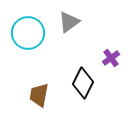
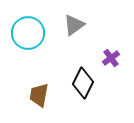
gray triangle: moved 5 px right, 3 px down
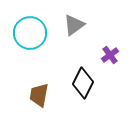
cyan circle: moved 2 px right
purple cross: moved 1 px left, 3 px up
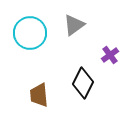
brown trapezoid: rotated 15 degrees counterclockwise
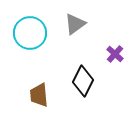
gray triangle: moved 1 px right, 1 px up
purple cross: moved 5 px right, 1 px up; rotated 12 degrees counterclockwise
black diamond: moved 2 px up
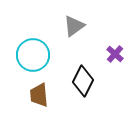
gray triangle: moved 1 px left, 2 px down
cyan circle: moved 3 px right, 22 px down
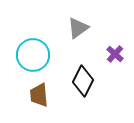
gray triangle: moved 4 px right, 2 px down
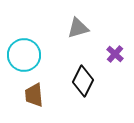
gray triangle: rotated 20 degrees clockwise
cyan circle: moved 9 px left
brown trapezoid: moved 5 px left
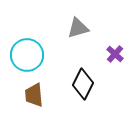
cyan circle: moved 3 px right
black diamond: moved 3 px down
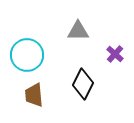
gray triangle: moved 3 px down; rotated 15 degrees clockwise
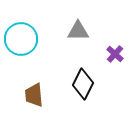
cyan circle: moved 6 px left, 16 px up
